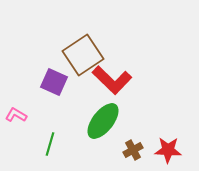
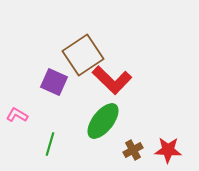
pink L-shape: moved 1 px right
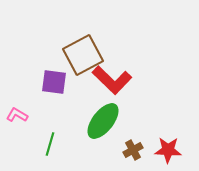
brown square: rotated 6 degrees clockwise
purple square: rotated 16 degrees counterclockwise
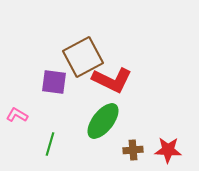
brown square: moved 2 px down
red L-shape: rotated 18 degrees counterclockwise
brown cross: rotated 24 degrees clockwise
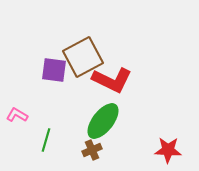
purple square: moved 12 px up
green line: moved 4 px left, 4 px up
brown cross: moved 41 px left; rotated 18 degrees counterclockwise
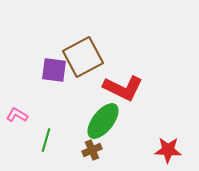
red L-shape: moved 11 px right, 8 px down
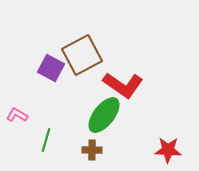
brown square: moved 1 px left, 2 px up
purple square: moved 3 px left, 2 px up; rotated 20 degrees clockwise
red L-shape: moved 3 px up; rotated 9 degrees clockwise
green ellipse: moved 1 px right, 6 px up
brown cross: rotated 24 degrees clockwise
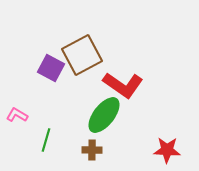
red star: moved 1 px left
